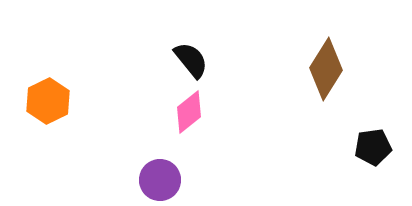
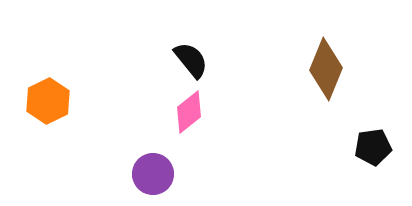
brown diamond: rotated 10 degrees counterclockwise
purple circle: moved 7 px left, 6 px up
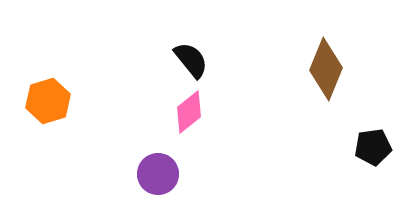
orange hexagon: rotated 9 degrees clockwise
purple circle: moved 5 px right
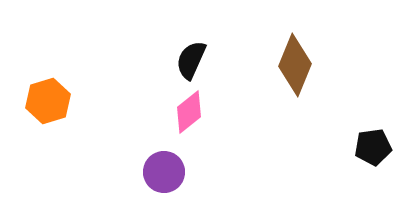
black semicircle: rotated 117 degrees counterclockwise
brown diamond: moved 31 px left, 4 px up
purple circle: moved 6 px right, 2 px up
